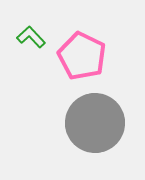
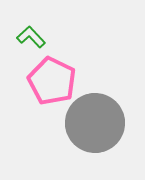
pink pentagon: moved 30 px left, 25 px down
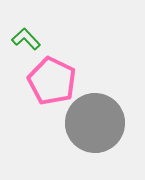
green L-shape: moved 5 px left, 2 px down
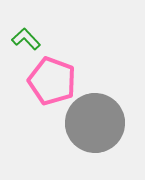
pink pentagon: rotated 6 degrees counterclockwise
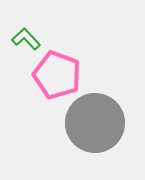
pink pentagon: moved 5 px right, 6 px up
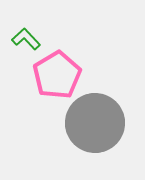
pink pentagon: rotated 21 degrees clockwise
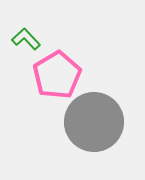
gray circle: moved 1 px left, 1 px up
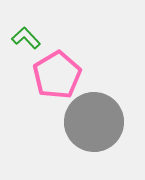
green L-shape: moved 1 px up
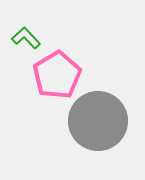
gray circle: moved 4 px right, 1 px up
